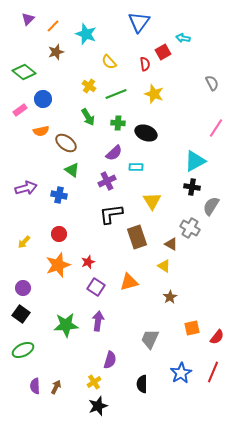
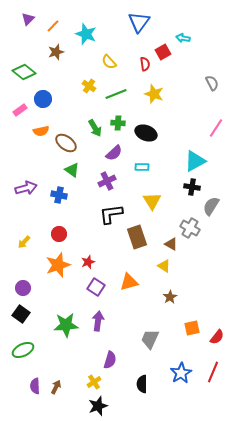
green arrow at (88, 117): moved 7 px right, 11 px down
cyan rectangle at (136, 167): moved 6 px right
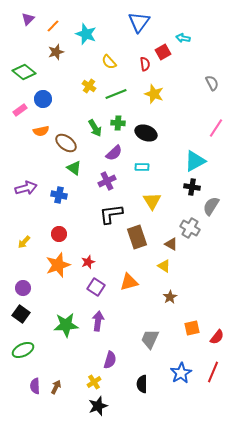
green triangle at (72, 170): moved 2 px right, 2 px up
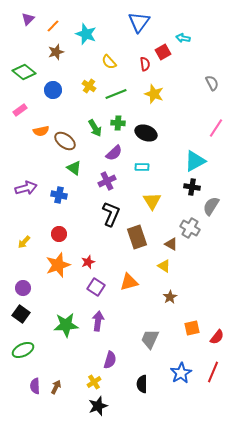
blue circle at (43, 99): moved 10 px right, 9 px up
brown ellipse at (66, 143): moved 1 px left, 2 px up
black L-shape at (111, 214): rotated 120 degrees clockwise
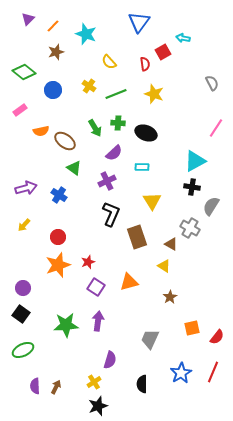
blue cross at (59, 195): rotated 21 degrees clockwise
red circle at (59, 234): moved 1 px left, 3 px down
yellow arrow at (24, 242): moved 17 px up
